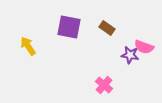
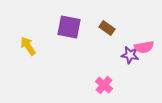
pink semicircle: rotated 30 degrees counterclockwise
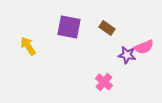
pink semicircle: rotated 12 degrees counterclockwise
purple star: moved 3 px left
pink cross: moved 3 px up
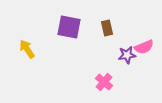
brown rectangle: rotated 42 degrees clockwise
yellow arrow: moved 1 px left, 3 px down
purple star: rotated 18 degrees counterclockwise
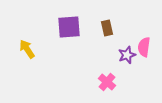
purple square: rotated 15 degrees counterclockwise
pink semicircle: rotated 120 degrees clockwise
purple star: rotated 12 degrees counterclockwise
pink cross: moved 3 px right
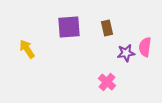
pink semicircle: moved 1 px right
purple star: moved 1 px left, 2 px up; rotated 12 degrees clockwise
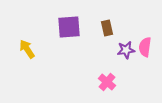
purple star: moved 3 px up
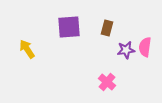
brown rectangle: rotated 28 degrees clockwise
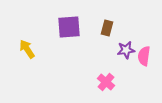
pink semicircle: moved 1 px left, 9 px down
pink cross: moved 1 px left
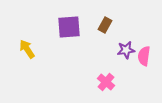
brown rectangle: moved 2 px left, 3 px up; rotated 14 degrees clockwise
